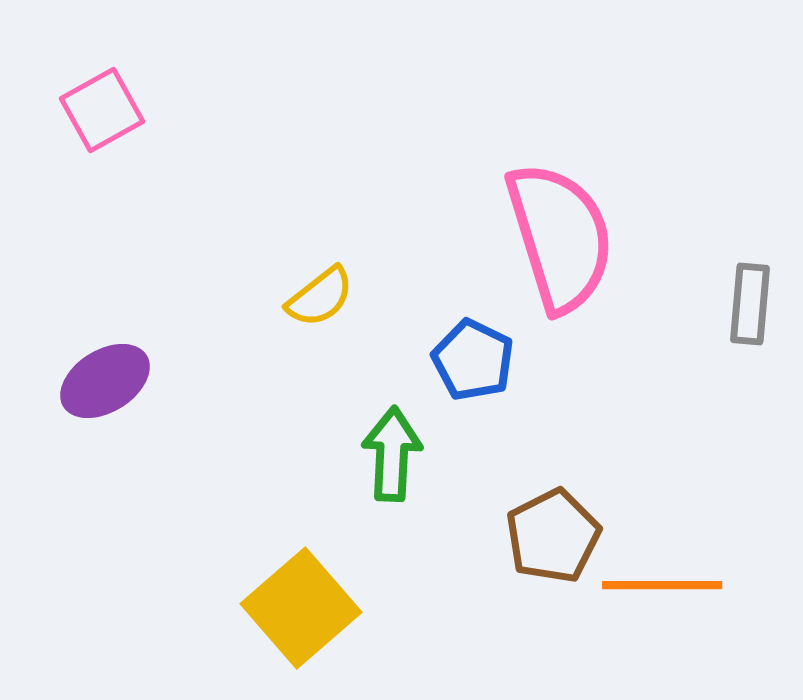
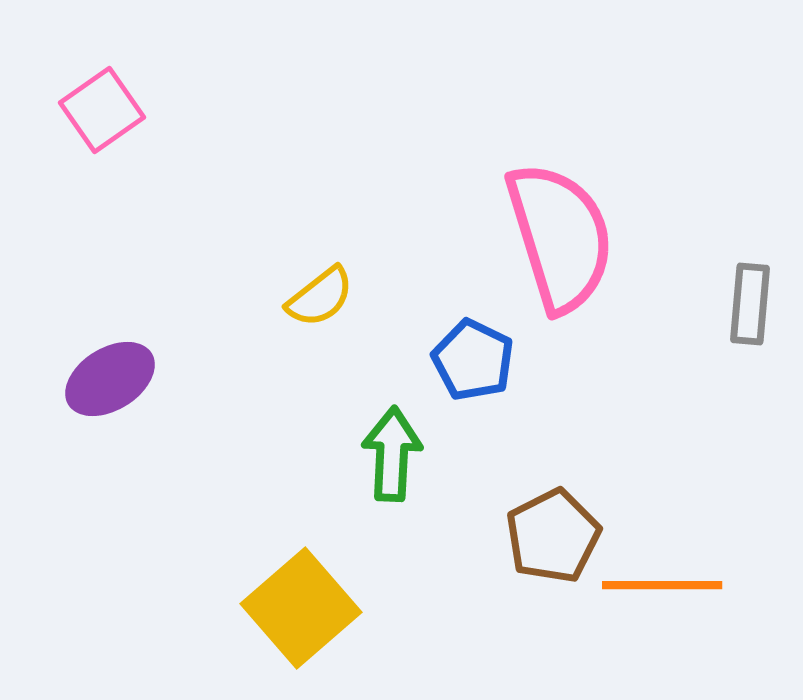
pink square: rotated 6 degrees counterclockwise
purple ellipse: moved 5 px right, 2 px up
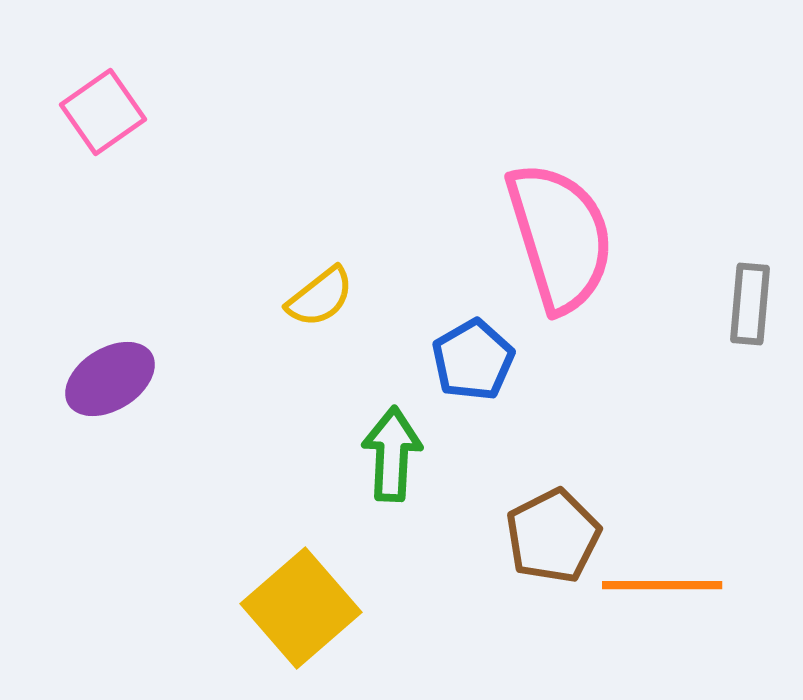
pink square: moved 1 px right, 2 px down
blue pentagon: rotated 16 degrees clockwise
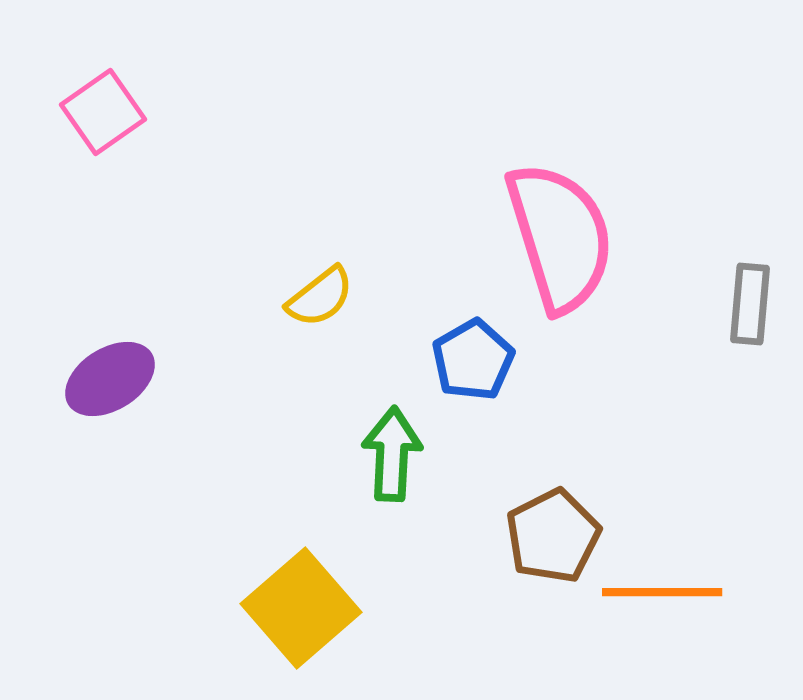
orange line: moved 7 px down
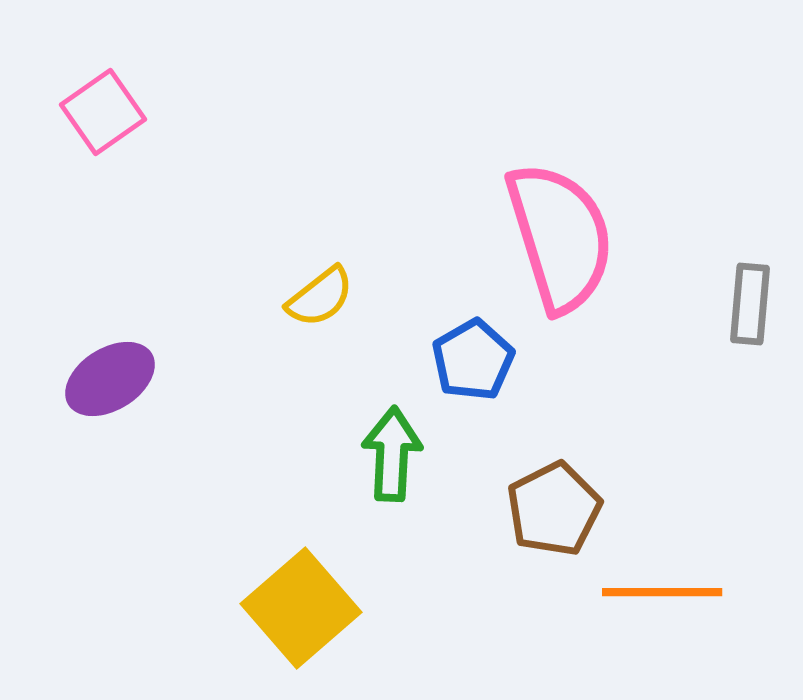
brown pentagon: moved 1 px right, 27 px up
